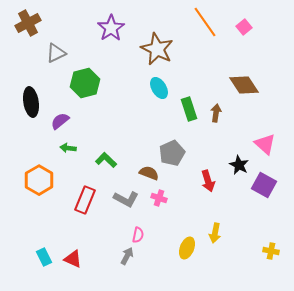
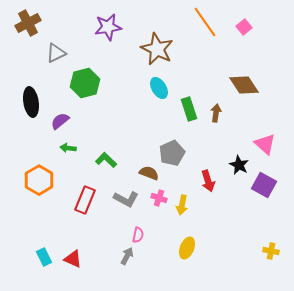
purple star: moved 3 px left, 1 px up; rotated 24 degrees clockwise
yellow arrow: moved 33 px left, 28 px up
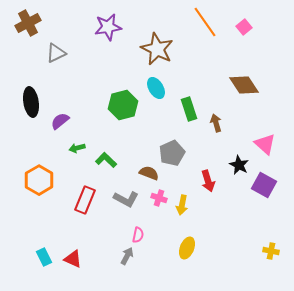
green hexagon: moved 38 px right, 22 px down
cyan ellipse: moved 3 px left
brown arrow: moved 10 px down; rotated 24 degrees counterclockwise
green arrow: moved 9 px right; rotated 21 degrees counterclockwise
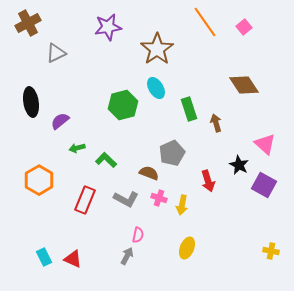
brown star: rotated 12 degrees clockwise
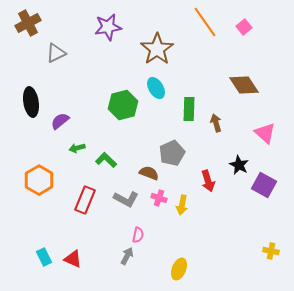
green rectangle: rotated 20 degrees clockwise
pink triangle: moved 11 px up
yellow ellipse: moved 8 px left, 21 px down
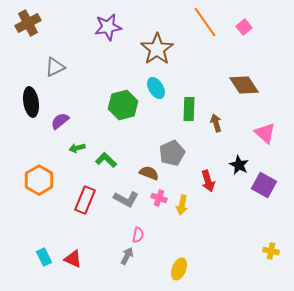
gray triangle: moved 1 px left, 14 px down
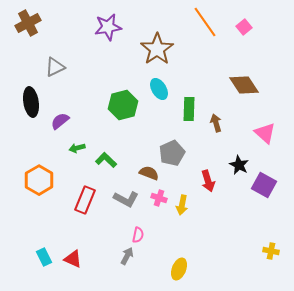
cyan ellipse: moved 3 px right, 1 px down
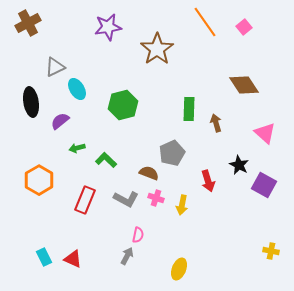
cyan ellipse: moved 82 px left
pink cross: moved 3 px left
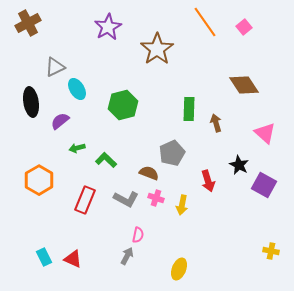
purple star: rotated 20 degrees counterclockwise
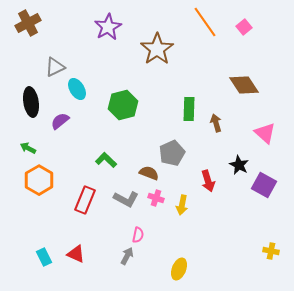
green arrow: moved 49 px left; rotated 42 degrees clockwise
red triangle: moved 3 px right, 5 px up
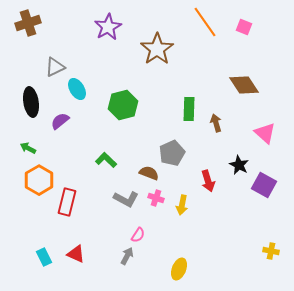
brown cross: rotated 10 degrees clockwise
pink square: rotated 28 degrees counterclockwise
red rectangle: moved 18 px left, 2 px down; rotated 8 degrees counterclockwise
pink semicircle: rotated 21 degrees clockwise
